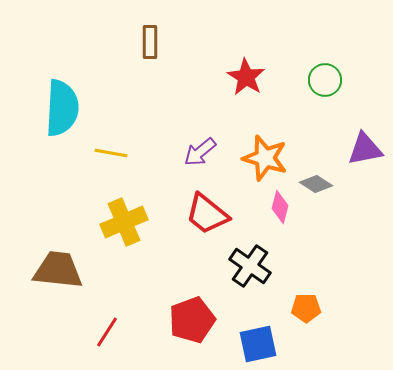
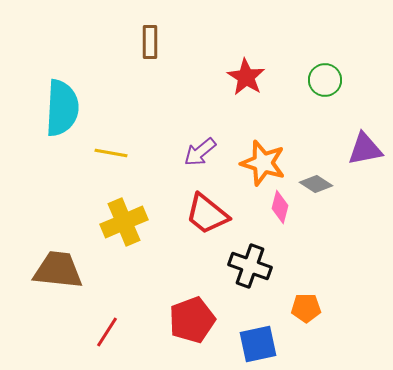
orange star: moved 2 px left, 5 px down
black cross: rotated 15 degrees counterclockwise
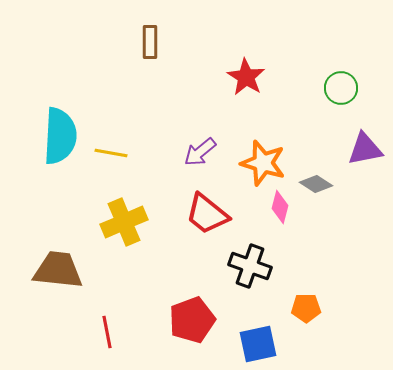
green circle: moved 16 px right, 8 px down
cyan semicircle: moved 2 px left, 28 px down
red line: rotated 44 degrees counterclockwise
